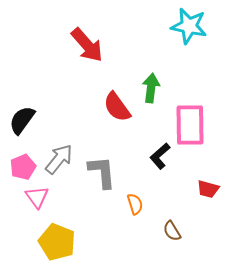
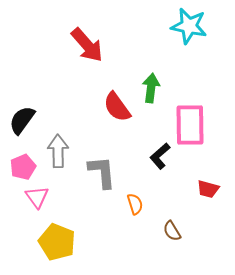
gray arrow: moved 1 px left, 8 px up; rotated 40 degrees counterclockwise
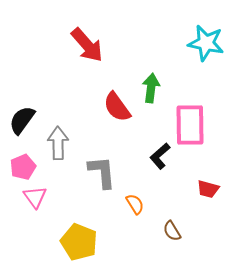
cyan star: moved 17 px right, 17 px down
gray arrow: moved 8 px up
pink triangle: moved 2 px left
orange semicircle: rotated 15 degrees counterclockwise
yellow pentagon: moved 22 px right
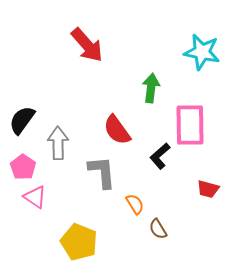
cyan star: moved 4 px left, 9 px down
red semicircle: moved 23 px down
pink pentagon: rotated 15 degrees counterclockwise
pink triangle: rotated 20 degrees counterclockwise
brown semicircle: moved 14 px left, 2 px up
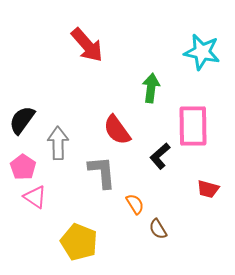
pink rectangle: moved 3 px right, 1 px down
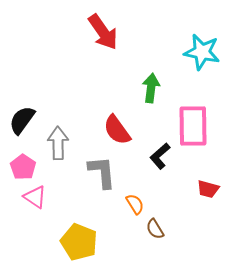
red arrow: moved 16 px right, 13 px up; rotated 6 degrees clockwise
brown semicircle: moved 3 px left
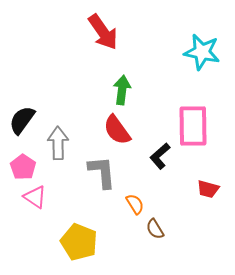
green arrow: moved 29 px left, 2 px down
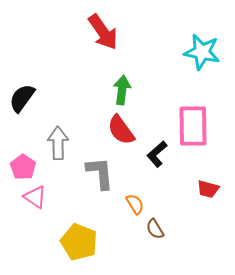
black semicircle: moved 22 px up
red semicircle: moved 4 px right
black L-shape: moved 3 px left, 2 px up
gray L-shape: moved 2 px left, 1 px down
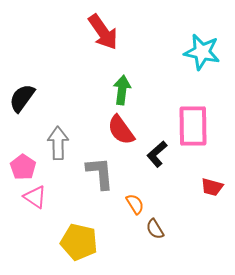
red trapezoid: moved 4 px right, 2 px up
yellow pentagon: rotated 9 degrees counterclockwise
